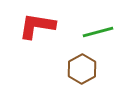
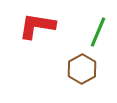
green line: rotated 52 degrees counterclockwise
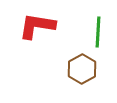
green line: rotated 20 degrees counterclockwise
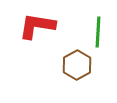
brown hexagon: moved 5 px left, 4 px up
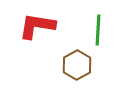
green line: moved 2 px up
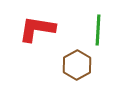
red L-shape: moved 3 px down
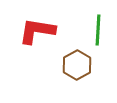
red L-shape: moved 2 px down
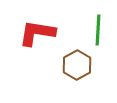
red L-shape: moved 2 px down
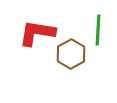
brown hexagon: moved 6 px left, 11 px up
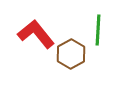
red L-shape: moved 1 px left, 1 px down; rotated 42 degrees clockwise
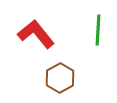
brown hexagon: moved 11 px left, 24 px down
